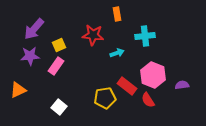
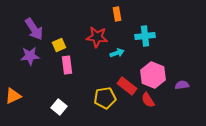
purple arrow: rotated 75 degrees counterclockwise
red star: moved 4 px right, 2 px down
pink rectangle: moved 11 px right, 1 px up; rotated 42 degrees counterclockwise
orange triangle: moved 5 px left, 6 px down
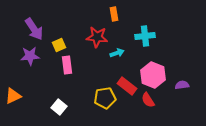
orange rectangle: moved 3 px left
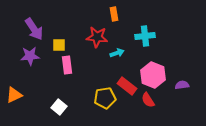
yellow square: rotated 24 degrees clockwise
orange triangle: moved 1 px right, 1 px up
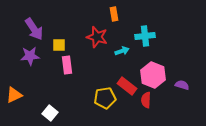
red star: rotated 10 degrees clockwise
cyan arrow: moved 5 px right, 2 px up
purple semicircle: rotated 24 degrees clockwise
red semicircle: moved 2 px left; rotated 35 degrees clockwise
white square: moved 9 px left, 6 px down
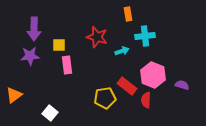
orange rectangle: moved 14 px right
purple arrow: rotated 35 degrees clockwise
orange triangle: rotated 12 degrees counterclockwise
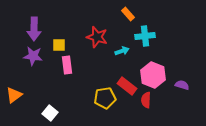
orange rectangle: rotated 32 degrees counterclockwise
purple star: moved 3 px right; rotated 12 degrees clockwise
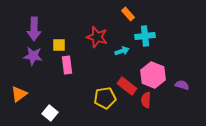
orange triangle: moved 5 px right, 1 px up
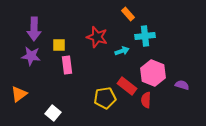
purple star: moved 2 px left
pink hexagon: moved 2 px up
white square: moved 3 px right
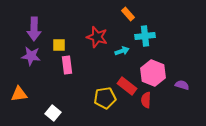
orange triangle: rotated 30 degrees clockwise
